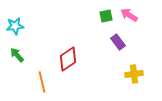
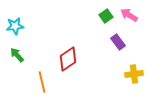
green square: rotated 24 degrees counterclockwise
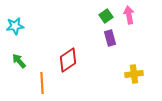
pink arrow: rotated 48 degrees clockwise
purple rectangle: moved 8 px left, 4 px up; rotated 21 degrees clockwise
green arrow: moved 2 px right, 6 px down
red diamond: moved 1 px down
orange line: moved 1 px down; rotated 10 degrees clockwise
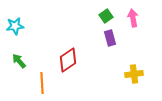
pink arrow: moved 4 px right, 3 px down
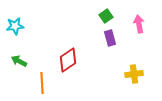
pink arrow: moved 6 px right, 6 px down
green arrow: rotated 21 degrees counterclockwise
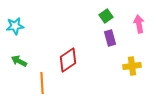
yellow cross: moved 2 px left, 8 px up
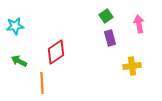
red diamond: moved 12 px left, 8 px up
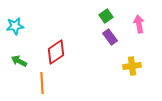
purple rectangle: moved 1 px up; rotated 21 degrees counterclockwise
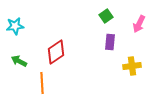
pink arrow: rotated 144 degrees counterclockwise
purple rectangle: moved 5 px down; rotated 42 degrees clockwise
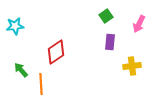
green arrow: moved 2 px right, 9 px down; rotated 21 degrees clockwise
orange line: moved 1 px left, 1 px down
